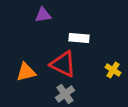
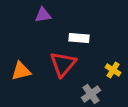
red triangle: rotated 44 degrees clockwise
orange triangle: moved 5 px left, 1 px up
gray cross: moved 26 px right
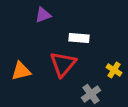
purple triangle: rotated 12 degrees counterclockwise
yellow cross: moved 1 px right
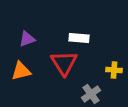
purple triangle: moved 16 px left, 24 px down
red triangle: moved 1 px right, 1 px up; rotated 12 degrees counterclockwise
yellow cross: rotated 28 degrees counterclockwise
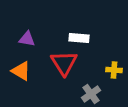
purple triangle: rotated 30 degrees clockwise
orange triangle: rotated 45 degrees clockwise
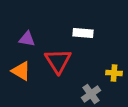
white rectangle: moved 4 px right, 5 px up
red triangle: moved 6 px left, 2 px up
yellow cross: moved 3 px down
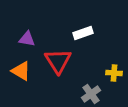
white rectangle: rotated 24 degrees counterclockwise
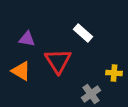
white rectangle: rotated 60 degrees clockwise
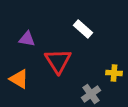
white rectangle: moved 4 px up
orange triangle: moved 2 px left, 8 px down
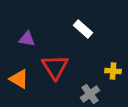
red triangle: moved 3 px left, 6 px down
yellow cross: moved 1 px left, 2 px up
gray cross: moved 1 px left
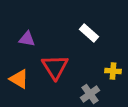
white rectangle: moved 6 px right, 4 px down
